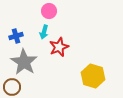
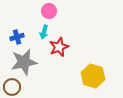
blue cross: moved 1 px right, 1 px down
gray star: rotated 28 degrees clockwise
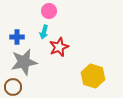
blue cross: rotated 16 degrees clockwise
brown circle: moved 1 px right
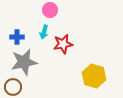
pink circle: moved 1 px right, 1 px up
red star: moved 4 px right, 3 px up; rotated 12 degrees clockwise
yellow hexagon: moved 1 px right
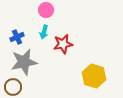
pink circle: moved 4 px left
blue cross: rotated 24 degrees counterclockwise
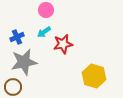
cyan arrow: rotated 40 degrees clockwise
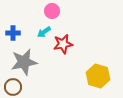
pink circle: moved 6 px right, 1 px down
blue cross: moved 4 px left, 4 px up; rotated 24 degrees clockwise
yellow hexagon: moved 4 px right
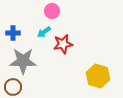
gray star: moved 1 px left, 1 px up; rotated 12 degrees clockwise
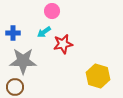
brown circle: moved 2 px right
